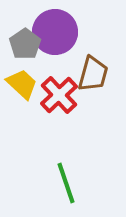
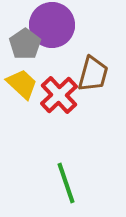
purple circle: moved 3 px left, 7 px up
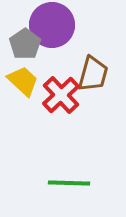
yellow trapezoid: moved 1 px right, 3 px up
red cross: moved 2 px right
green line: moved 3 px right; rotated 69 degrees counterclockwise
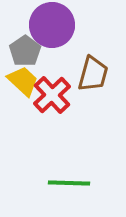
gray pentagon: moved 7 px down
red cross: moved 9 px left
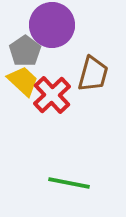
green line: rotated 9 degrees clockwise
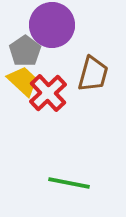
red cross: moved 4 px left, 2 px up
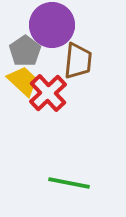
brown trapezoid: moved 15 px left, 13 px up; rotated 9 degrees counterclockwise
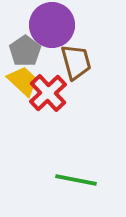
brown trapezoid: moved 2 px left, 1 px down; rotated 21 degrees counterclockwise
green line: moved 7 px right, 3 px up
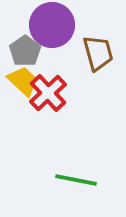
brown trapezoid: moved 22 px right, 9 px up
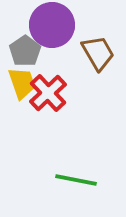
brown trapezoid: rotated 15 degrees counterclockwise
yellow trapezoid: moved 1 px left, 2 px down; rotated 28 degrees clockwise
